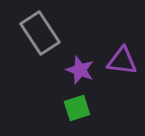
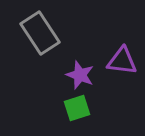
purple star: moved 5 px down
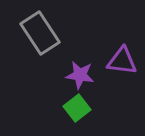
purple star: rotated 12 degrees counterclockwise
green square: rotated 20 degrees counterclockwise
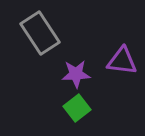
purple star: moved 4 px left, 1 px up; rotated 12 degrees counterclockwise
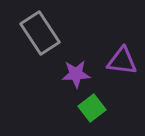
green square: moved 15 px right
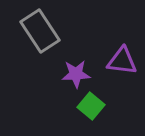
gray rectangle: moved 2 px up
green square: moved 1 px left, 2 px up; rotated 12 degrees counterclockwise
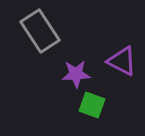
purple triangle: rotated 20 degrees clockwise
green square: moved 1 px right, 1 px up; rotated 20 degrees counterclockwise
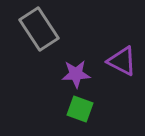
gray rectangle: moved 1 px left, 2 px up
green square: moved 12 px left, 4 px down
